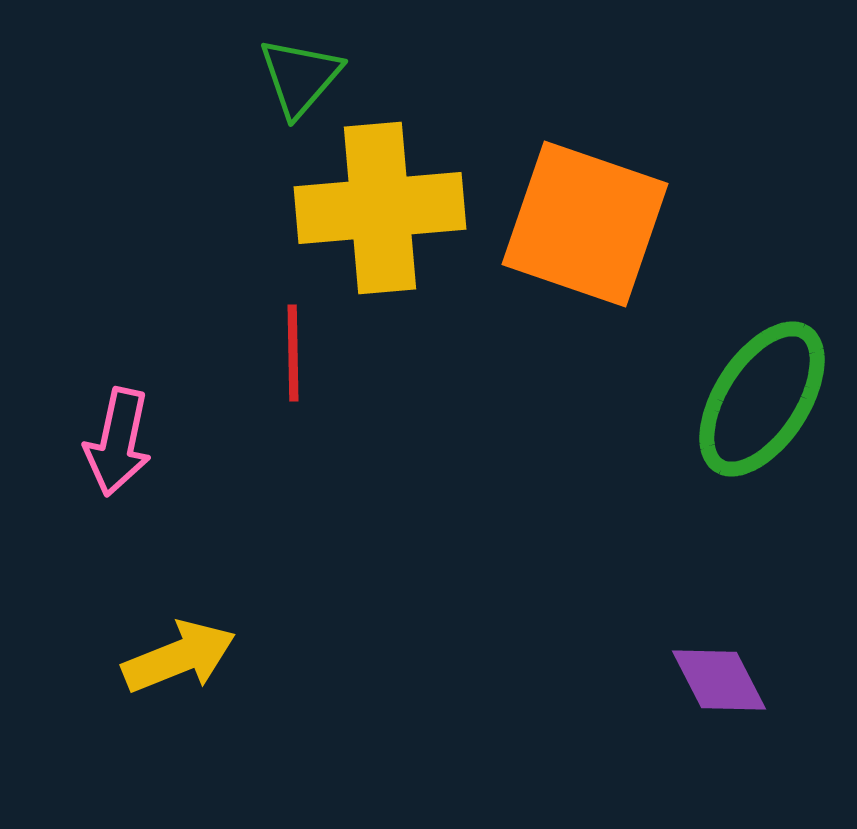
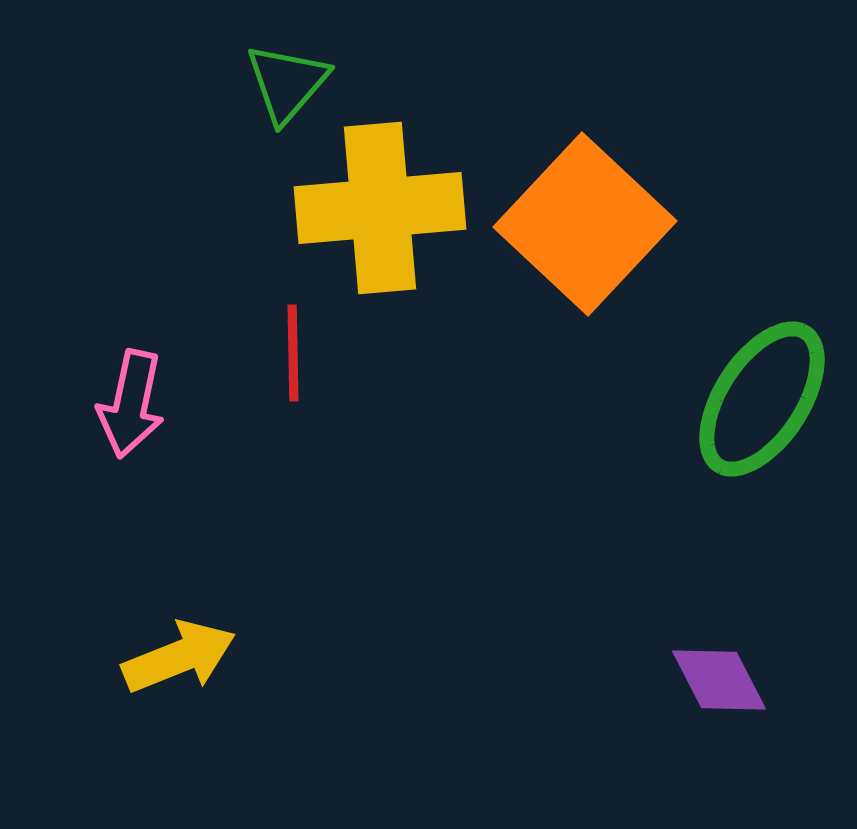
green triangle: moved 13 px left, 6 px down
orange square: rotated 24 degrees clockwise
pink arrow: moved 13 px right, 38 px up
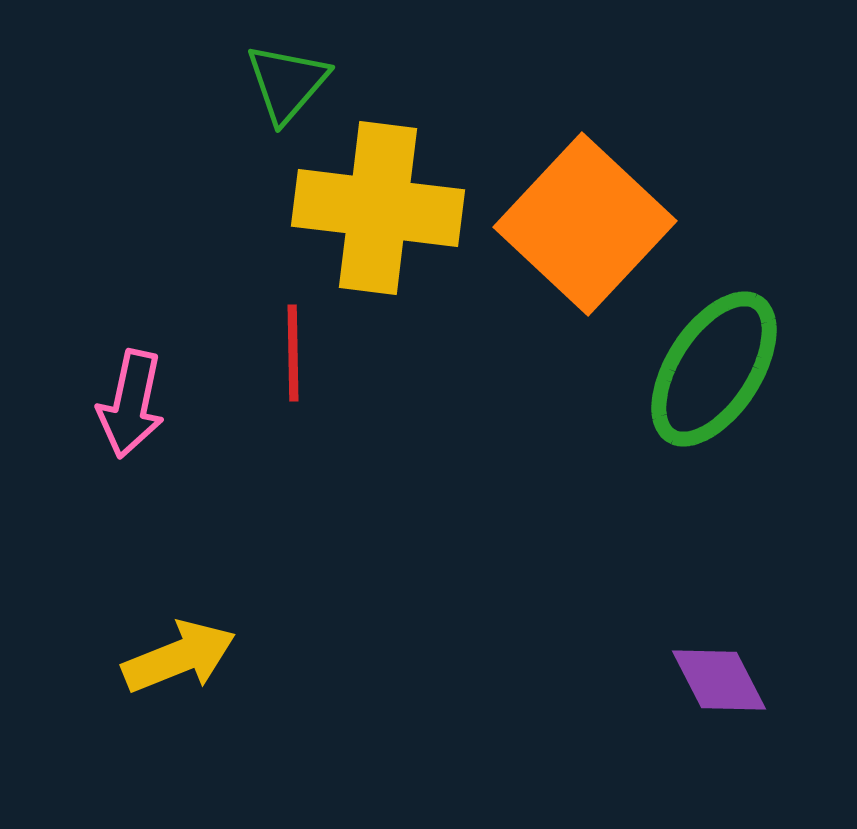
yellow cross: moved 2 px left; rotated 12 degrees clockwise
green ellipse: moved 48 px left, 30 px up
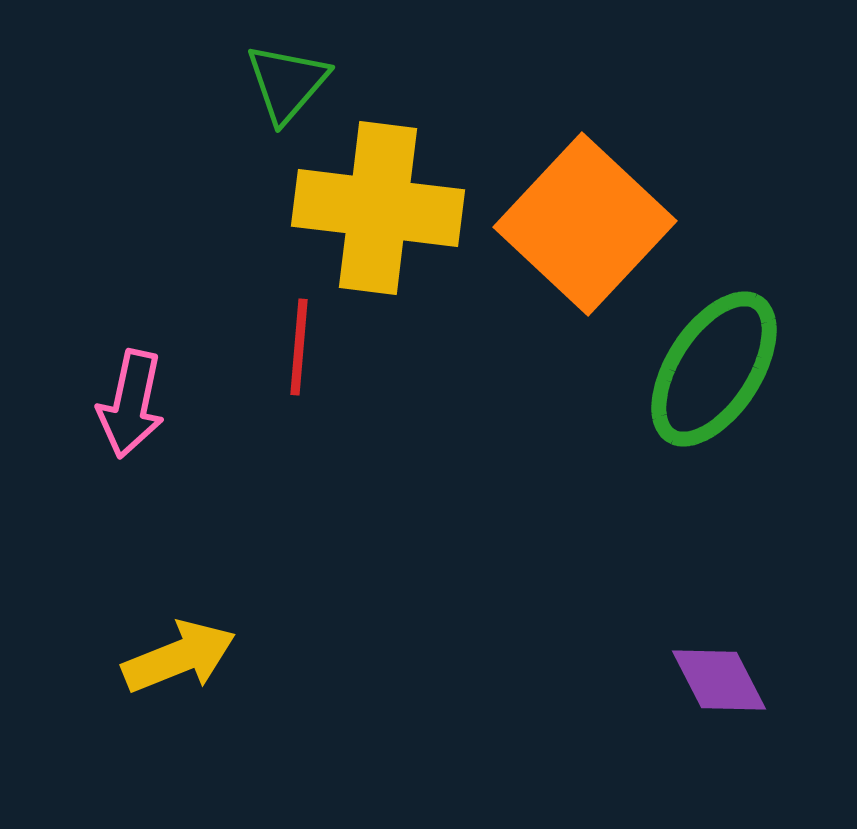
red line: moved 6 px right, 6 px up; rotated 6 degrees clockwise
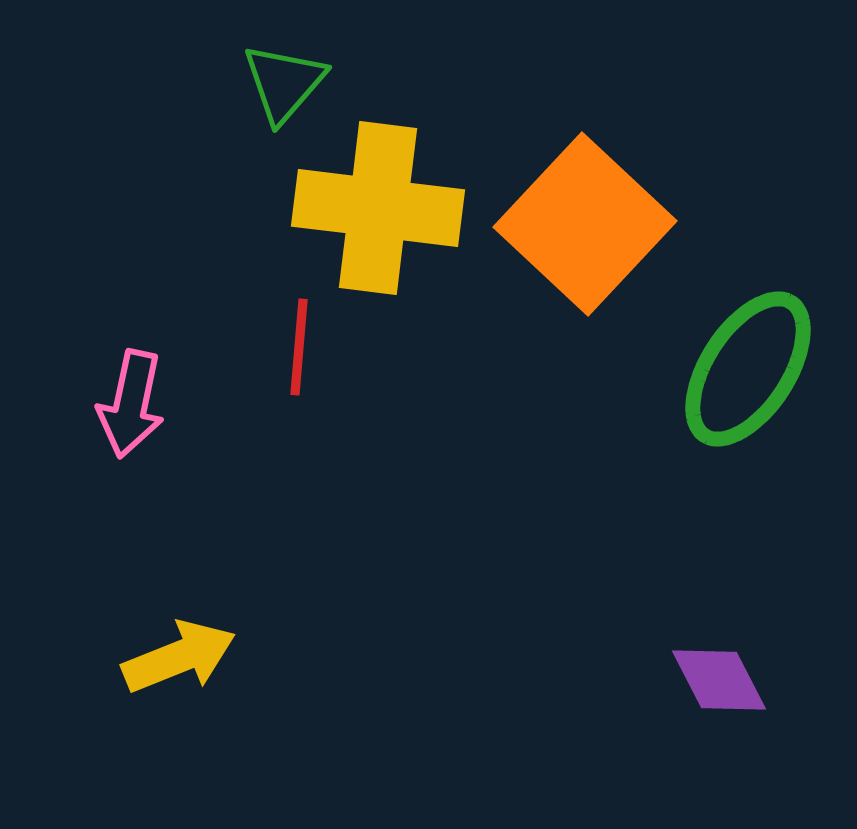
green triangle: moved 3 px left
green ellipse: moved 34 px right
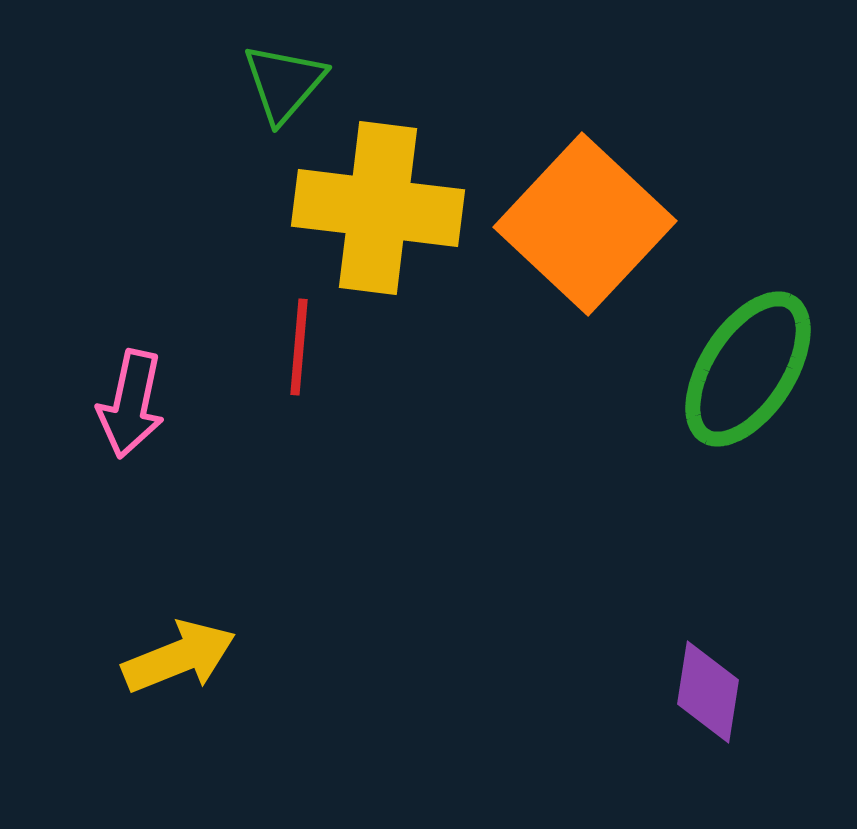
purple diamond: moved 11 px left, 12 px down; rotated 36 degrees clockwise
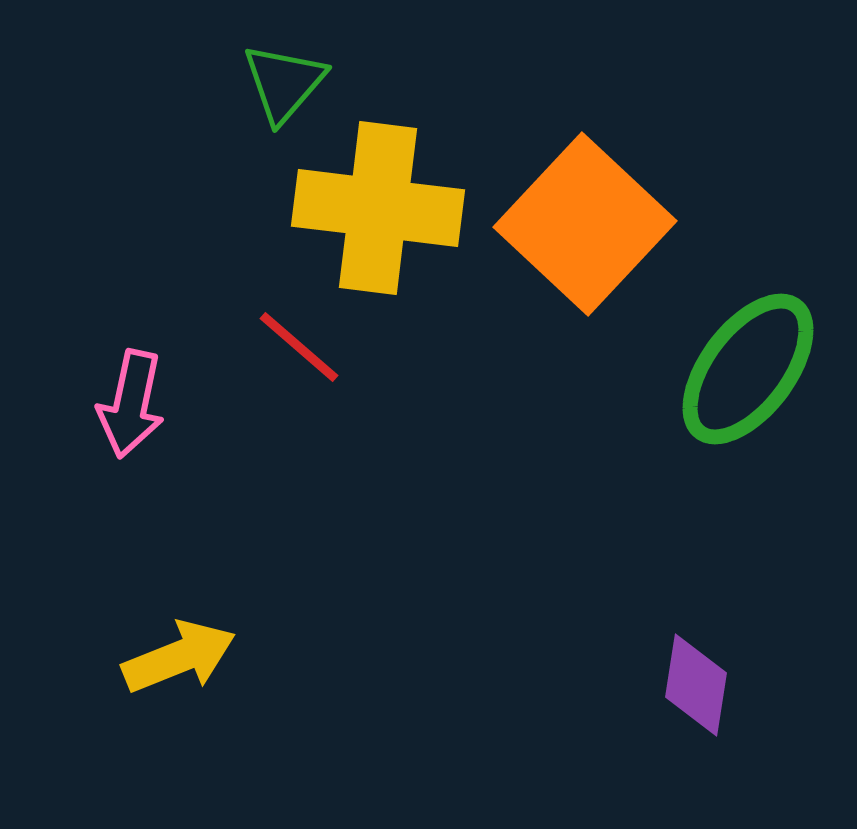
red line: rotated 54 degrees counterclockwise
green ellipse: rotated 4 degrees clockwise
purple diamond: moved 12 px left, 7 px up
